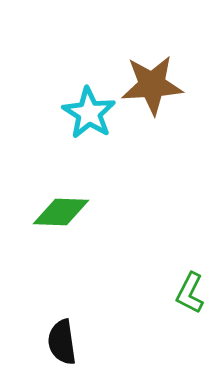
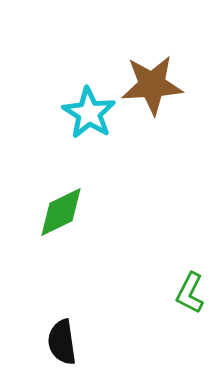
green diamond: rotated 28 degrees counterclockwise
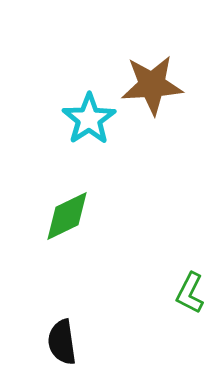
cyan star: moved 6 px down; rotated 6 degrees clockwise
green diamond: moved 6 px right, 4 px down
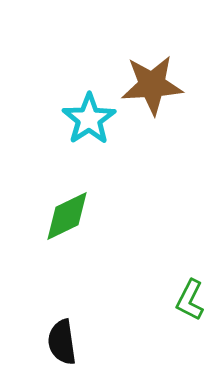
green L-shape: moved 7 px down
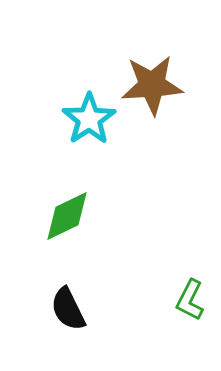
black semicircle: moved 6 px right, 33 px up; rotated 18 degrees counterclockwise
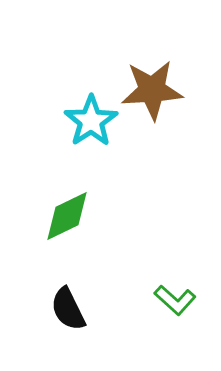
brown star: moved 5 px down
cyan star: moved 2 px right, 2 px down
green L-shape: moved 15 px left; rotated 75 degrees counterclockwise
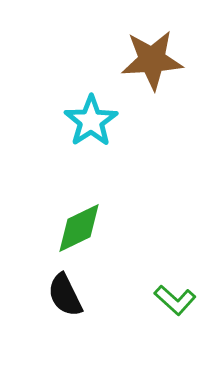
brown star: moved 30 px up
green diamond: moved 12 px right, 12 px down
black semicircle: moved 3 px left, 14 px up
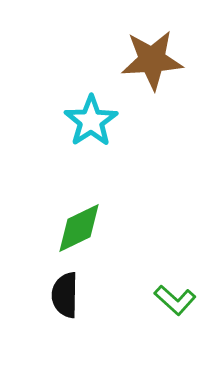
black semicircle: rotated 27 degrees clockwise
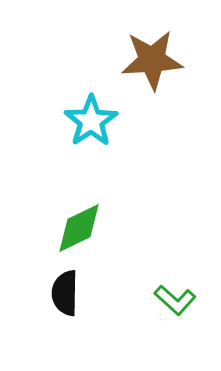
black semicircle: moved 2 px up
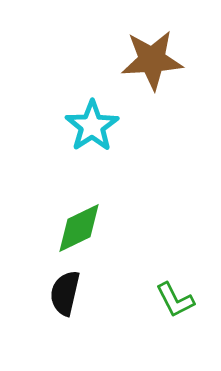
cyan star: moved 1 px right, 5 px down
black semicircle: rotated 12 degrees clockwise
green L-shape: rotated 21 degrees clockwise
